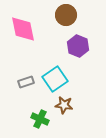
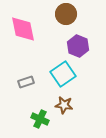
brown circle: moved 1 px up
cyan square: moved 8 px right, 5 px up
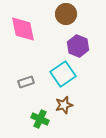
brown star: rotated 24 degrees counterclockwise
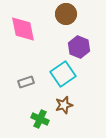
purple hexagon: moved 1 px right, 1 px down
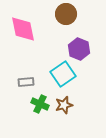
purple hexagon: moved 2 px down
gray rectangle: rotated 14 degrees clockwise
green cross: moved 15 px up
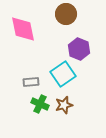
gray rectangle: moved 5 px right
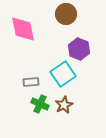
brown star: rotated 12 degrees counterclockwise
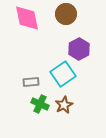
pink diamond: moved 4 px right, 11 px up
purple hexagon: rotated 10 degrees clockwise
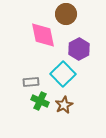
pink diamond: moved 16 px right, 17 px down
cyan square: rotated 10 degrees counterclockwise
green cross: moved 3 px up
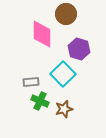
pink diamond: moved 1 px left, 1 px up; rotated 12 degrees clockwise
purple hexagon: rotated 15 degrees counterclockwise
brown star: moved 4 px down; rotated 12 degrees clockwise
